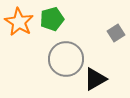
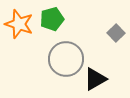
orange star: moved 2 px down; rotated 12 degrees counterclockwise
gray square: rotated 12 degrees counterclockwise
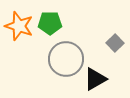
green pentagon: moved 2 px left, 4 px down; rotated 15 degrees clockwise
orange star: moved 2 px down
gray square: moved 1 px left, 10 px down
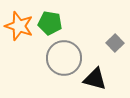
green pentagon: rotated 10 degrees clockwise
gray circle: moved 2 px left, 1 px up
black triangle: rotated 45 degrees clockwise
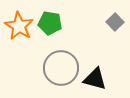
orange star: rotated 12 degrees clockwise
gray square: moved 21 px up
gray circle: moved 3 px left, 10 px down
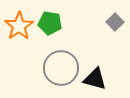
orange star: rotated 8 degrees clockwise
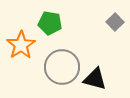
orange star: moved 2 px right, 19 px down
gray circle: moved 1 px right, 1 px up
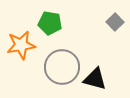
orange star: rotated 24 degrees clockwise
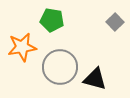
green pentagon: moved 2 px right, 3 px up
orange star: moved 1 px right, 2 px down
gray circle: moved 2 px left
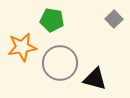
gray square: moved 1 px left, 3 px up
gray circle: moved 4 px up
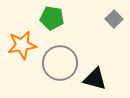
green pentagon: moved 2 px up
orange star: moved 2 px up
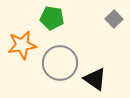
black triangle: rotated 20 degrees clockwise
